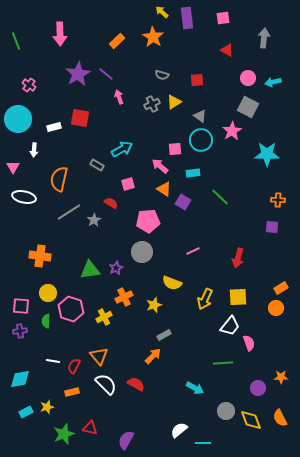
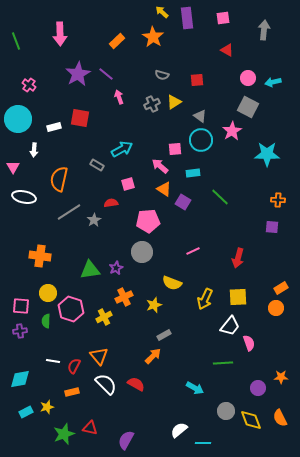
gray arrow at (264, 38): moved 8 px up
red semicircle at (111, 203): rotated 40 degrees counterclockwise
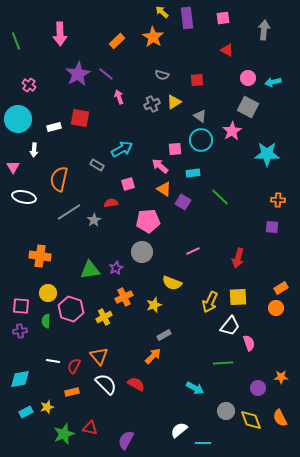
yellow arrow at (205, 299): moved 5 px right, 3 px down
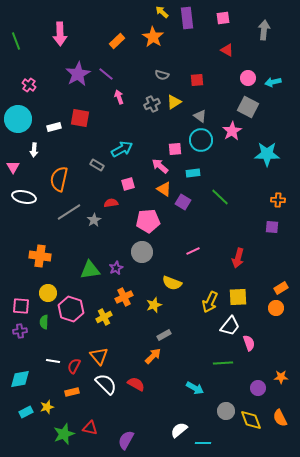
green semicircle at (46, 321): moved 2 px left, 1 px down
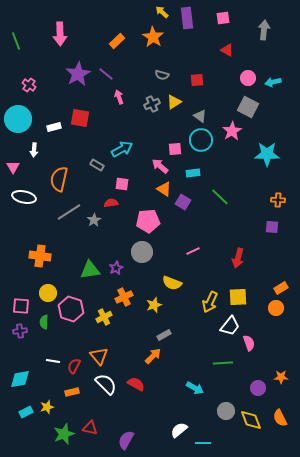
pink square at (128, 184): moved 6 px left; rotated 24 degrees clockwise
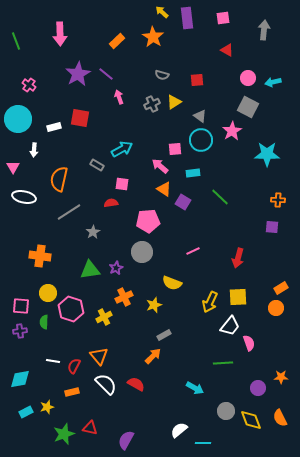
gray star at (94, 220): moved 1 px left, 12 px down
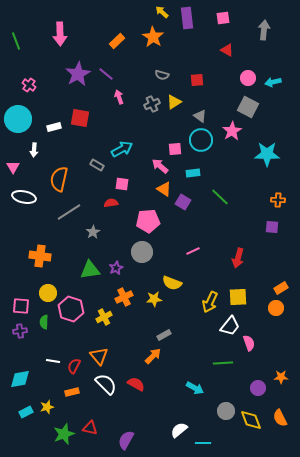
yellow star at (154, 305): moved 6 px up; rotated 14 degrees clockwise
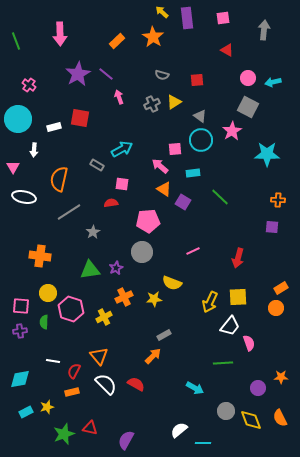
red semicircle at (74, 366): moved 5 px down
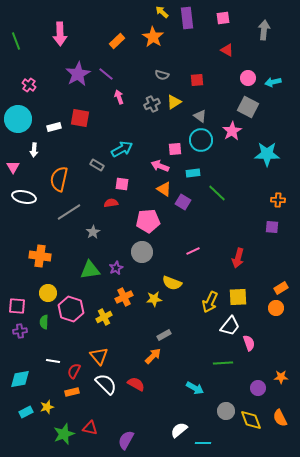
pink arrow at (160, 166): rotated 18 degrees counterclockwise
green line at (220, 197): moved 3 px left, 4 px up
pink square at (21, 306): moved 4 px left
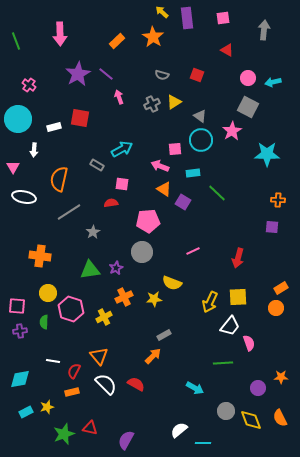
red square at (197, 80): moved 5 px up; rotated 24 degrees clockwise
